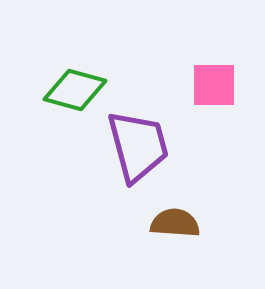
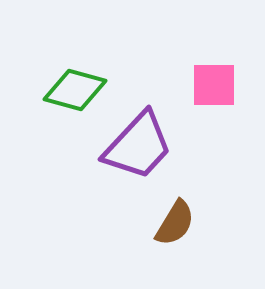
purple trapezoid: rotated 58 degrees clockwise
brown semicircle: rotated 117 degrees clockwise
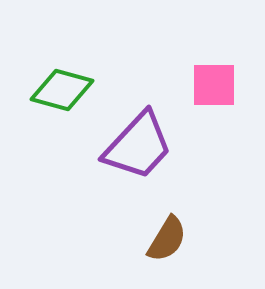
green diamond: moved 13 px left
brown semicircle: moved 8 px left, 16 px down
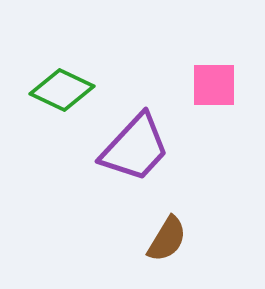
green diamond: rotated 10 degrees clockwise
purple trapezoid: moved 3 px left, 2 px down
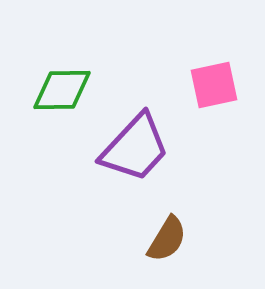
pink square: rotated 12 degrees counterclockwise
green diamond: rotated 26 degrees counterclockwise
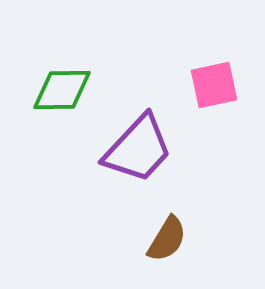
purple trapezoid: moved 3 px right, 1 px down
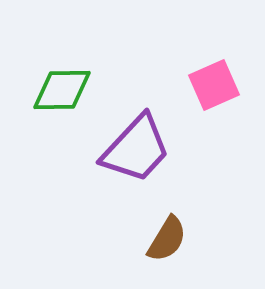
pink square: rotated 12 degrees counterclockwise
purple trapezoid: moved 2 px left
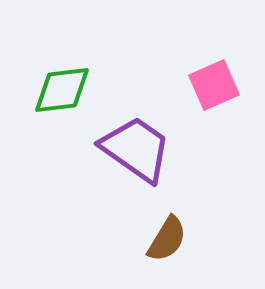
green diamond: rotated 6 degrees counterclockwise
purple trapezoid: rotated 98 degrees counterclockwise
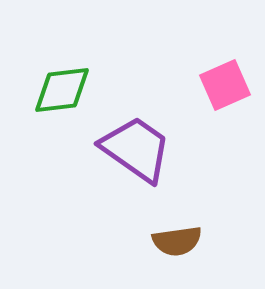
pink square: moved 11 px right
brown semicircle: moved 10 px right, 2 px down; rotated 51 degrees clockwise
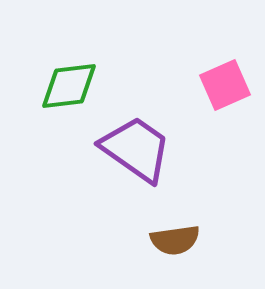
green diamond: moved 7 px right, 4 px up
brown semicircle: moved 2 px left, 1 px up
